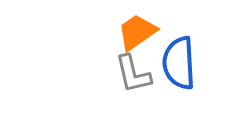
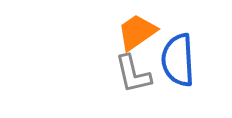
blue semicircle: moved 1 px left, 3 px up
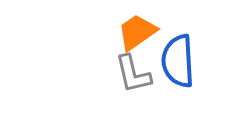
blue semicircle: moved 1 px down
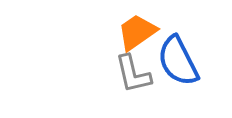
blue semicircle: rotated 24 degrees counterclockwise
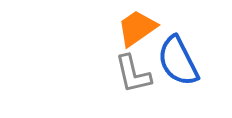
orange trapezoid: moved 4 px up
